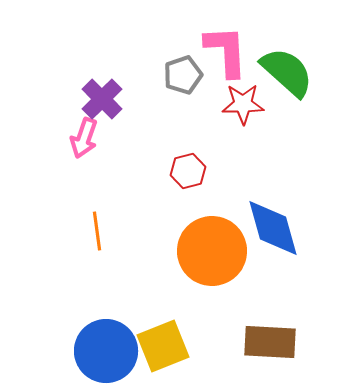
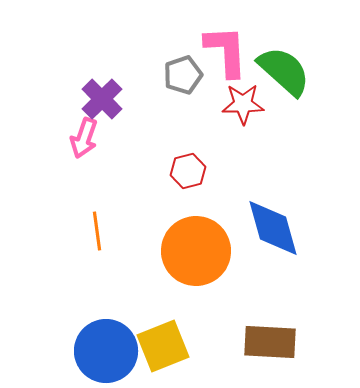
green semicircle: moved 3 px left, 1 px up
orange circle: moved 16 px left
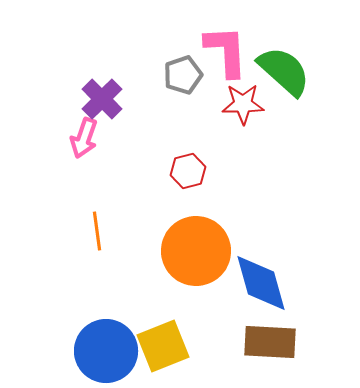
blue diamond: moved 12 px left, 55 px down
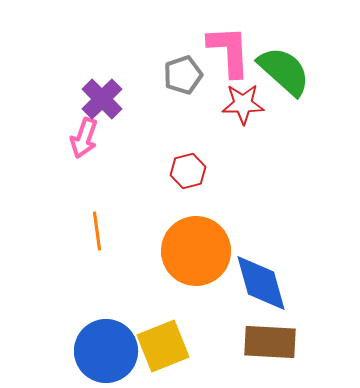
pink L-shape: moved 3 px right
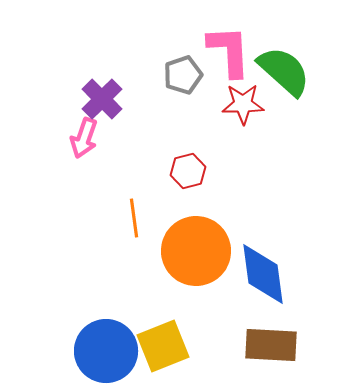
orange line: moved 37 px right, 13 px up
blue diamond: moved 2 px right, 9 px up; rotated 8 degrees clockwise
brown rectangle: moved 1 px right, 3 px down
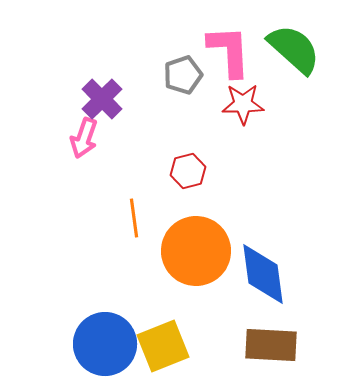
green semicircle: moved 10 px right, 22 px up
blue circle: moved 1 px left, 7 px up
